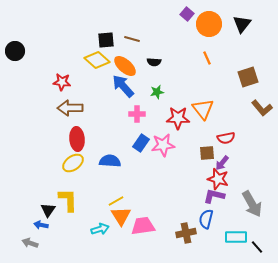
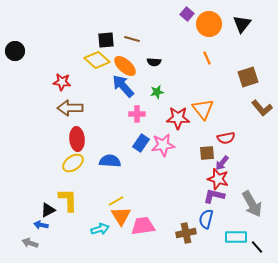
black triangle at (48, 210): rotated 28 degrees clockwise
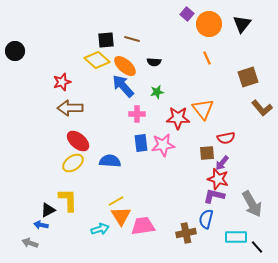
red star at (62, 82): rotated 24 degrees counterclockwise
red ellipse at (77, 139): moved 1 px right, 2 px down; rotated 45 degrees counterclockwise
blue rectangle at (141, 143): rotated 42 degrees counterclockwise
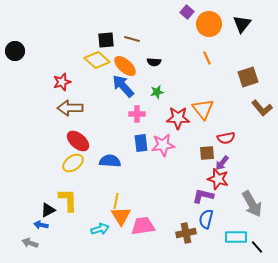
purple square at (187, 14): moved 2 px up
purple L-shape at (214, 196): moved 11 px left
yellow line at (116, 201): rotated 49 degrees counterclockwise
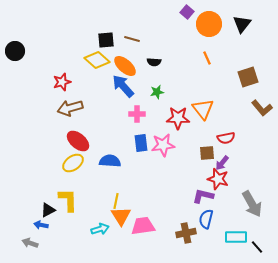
brown arrow at (70, 108): rotated 15 degrees counterclockwise
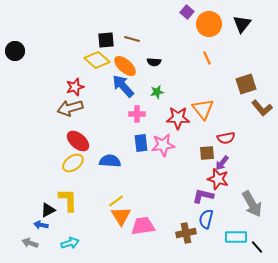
brown square at (248, 77): moved 2 px left, 7 px down
red star at (62, 82): moved 13 px right, 5 px down
yellow line at (116, 201): rotated 42 degrees clockwise
cyan arrow at (100, 229): moved 30 px left, 14 px down
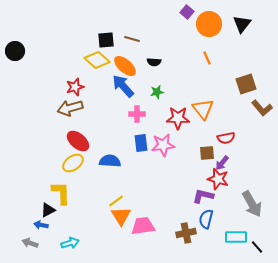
yellow L-shape at (68, 200): moved 7 px left, 7 px up
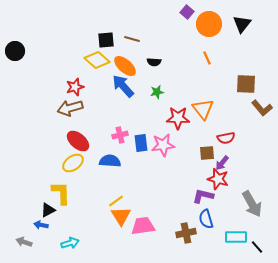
brown square at (246, 84): rotated 20 degrees clockwise
pink cross at (137, 114): moved 17 px left, 21 px down; rotated 14 degrees counterclockwise
blue semicircle at (206, 219): rotated 30 degrees counterclockwise
gray arrow at (30, 243): moved 6 px left, 1 px up
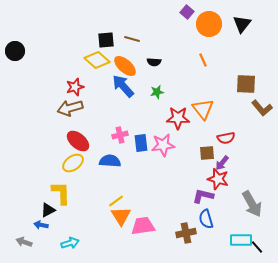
orange line at (207, 58): moved 4 px left, 2 px down
cyan rectangle at (236, 237): moved 5 px right, 3 px down
